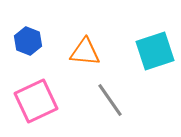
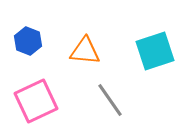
orange triangle: moved 1 px up
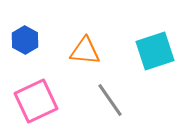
blue hexagon: moved 3 px left, 1 px up; rotated 8 degrees clockwise
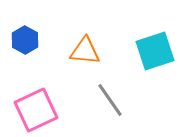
pink square: moved 9 px down
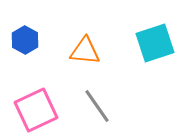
cyan square: moved 8 px up
gray line: moved 13 px left, 6 px down
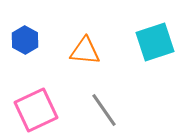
cyan square: moved 1 px up
gray line: moved 7 px right, 4 px down
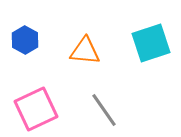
cyan square: moved 4 px left, 1 px down
pink square: moved 1 px up
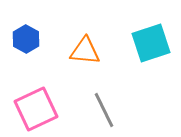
blue hexagon: moved 1 px right, 1 px up
gray line: rotated 9 degrees clockwise
